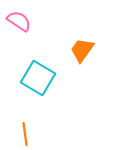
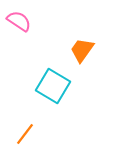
cyan square: moved 15 px right, 8 px down
orange line: rotated 45 degrees clockwise
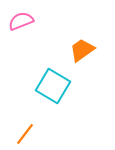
pink semicircle: moved 2 px right; rotated 55 degrees counterclockwise
orange trapezoid: rotated 20 degrees clockwise
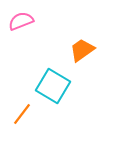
orange line: moved 3 px left, 20 px up
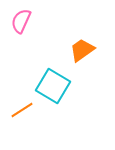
pink semicircle: rotated 45 degrees counterclockwise
orange line: moved 4 px up; rotated 20 degrees clockwise
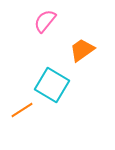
pink semicircle: moved 24 px right; rotated 15 degrees clockwise
cyan square: moved 1 px left, 1 px up
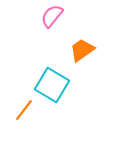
pink semicircle: moved 7 px right, 5 px up
orange line: moved 2 px right; rotated 20 degrees counterclockwise
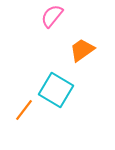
cyan square: moved 4 px right, 5 px down
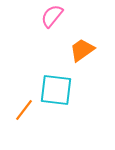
cyan square: rotated 24 degrees counterclockwise
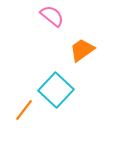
pink semicircle: rotated 90 degrees clockwise
cyan square: rotated 36 degrees clockwise
